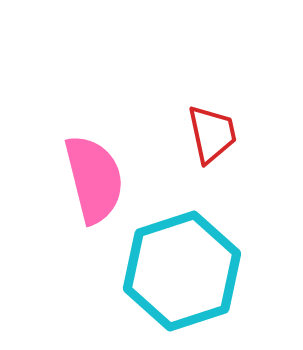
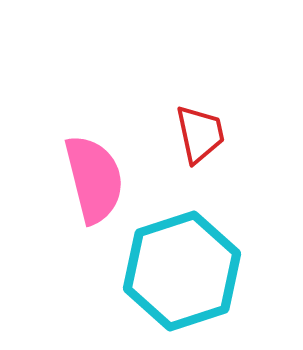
red trapezoid: moved 12 px left
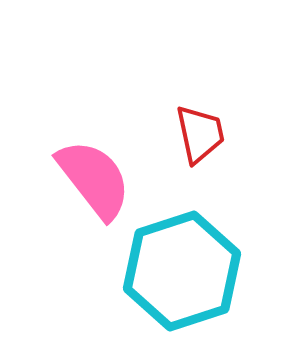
pink semicircle: rotated 24 degrees counterclockwise
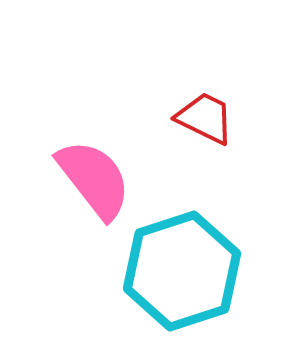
red trapezoid: moved 5 px right, 16 px up; rotated 52 degrees counterclockwise
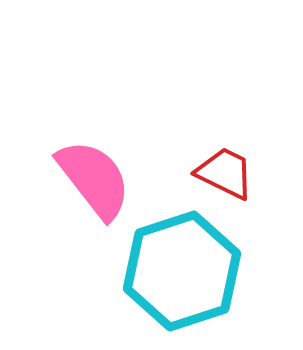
red trapezoid: moved 20 px right, 55 px down
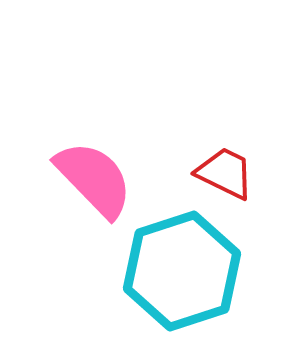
pink semicircle: rotated 6 degrees counterclockwise
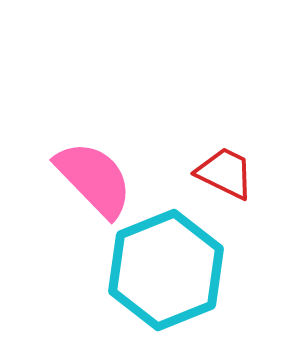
cyan hexagon: moved 16 px left, 1 px up; rotated 4 degrees counterclockwise
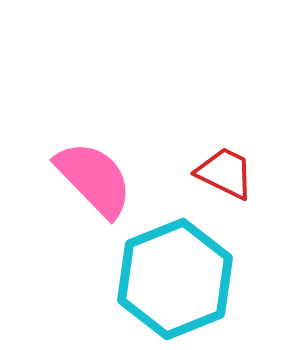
cyan hexagon: moved 9 px right, 9 px down
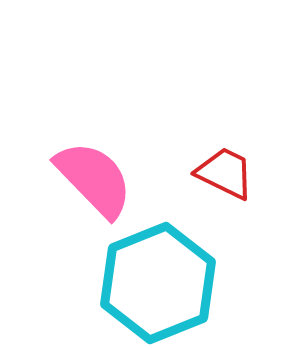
cyan hexagon: moved 17 px left, 4 px down
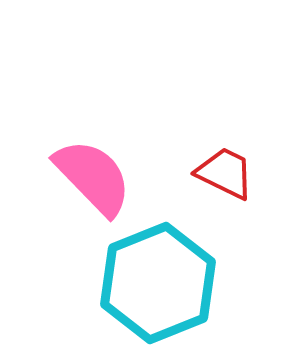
pink semicircle: moved 1 px left, 2 px up
